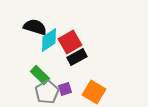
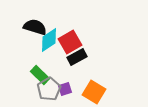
gray pentagon: moved 2 px right, 3 px up
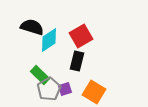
black semicircle: moved 3 px left
red square: moved 11 px right, 6 px up
black rectangle: moved 4 px down; rotated 48 degrees counterclockwise
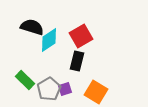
green rectangle: moved 15 px left, 5 px down
orange square: moved 2 px right
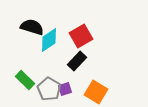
black rectangle: rotated 30 degrees clockwise
gray pentagon: rotated 10 degrees counterclockwise
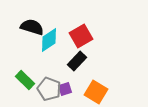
gray pentagon: rotated 10 degrees counterclockwise
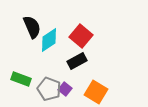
black semicircle: rotated 50 degrees clockwise
red square: rotated 20 degrees counterclockwise
black rectangle: rotated 18 degrees clockwise
green rectangle: moved 4 px left, 1 px up; rotated 24 degrees counterclockwise
purple square: rotated 32 degrees counterclockwise
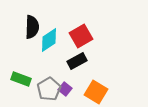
black semicircle: rotated 25 degrees clockwise
red square: rotated 20 degrees clockwise
gray pentagon: rotated 20 degrees clockwise
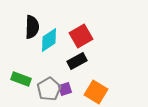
purple square: rotated 32 degrees clockwise
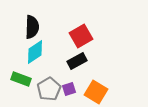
cyan diamond: moved 14 px left, 12 px down
purple square: moved 4 px right
